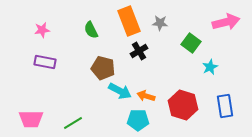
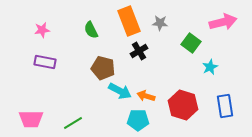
pink arrow: moved 3 px left
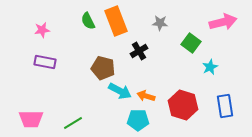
orange rectangle: moved 13 px left
green semicircle: moved 3 px left, 9 px up
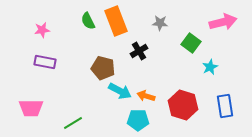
pink trapezoid: moved 11 px up
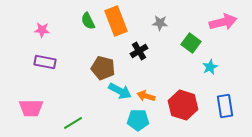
pink star: rotated 14 degrees clockwise
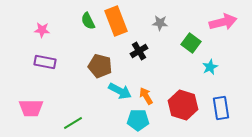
brown pentagon: moved 3 px left, 2 px up
orange arrow: rotated 42 degrees clockwise
blue rectangle: moved 4 px left, 2 px down
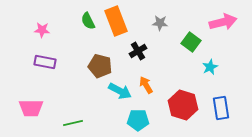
green square: moved 1 px up
black cross: moved 1 px left
orange arrow: moved 11 px up
green line: rotated 18 degrees clockwise
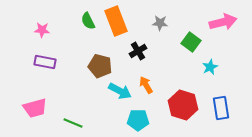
pink trapezoid: moved 4 px right; rotated 15 degrees counterclockwise
green line: rotated 36 degrees clockwise
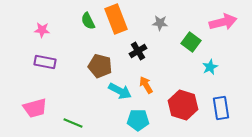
orange rectangle: moved 2 px up
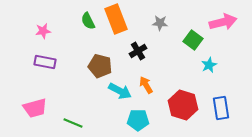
pink star: moved 1 px right, 1 px down; rotated 14 degrees counterclockwise
green square: moved 2 px right, 2 px up
cyan star: moved 1 px left, 2 px up
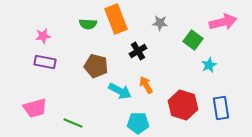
green semicircle: moved 3 px down; rotated 60 degrees counterclockwise
pink star: moved 5 px down
brown pentagon: moved 4 px left
cyan pentagon: moved 3 px down
